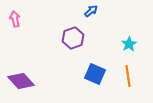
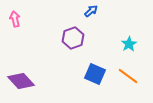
orange line: rotated 45 degrees counterclockwise
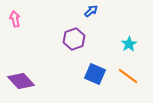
purple hexagon: moved 1 px right, 1 px down
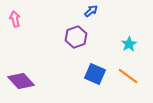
purple hexagon: moved 2 px right, 2 px up
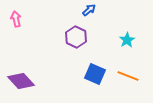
blue arrow: moved 2 px left, 1 px up
pink arrow: moved 1 px right
purple hexagon: rotated 15 degrees counterclockwise
cyan star: moved 2 px left, 4 px up
orange line: rotated 15 degrees counterclockwise
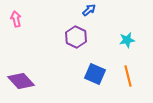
cyan star: rotated 21 degrees clockwise
orange line: rotated 55 degrees clockwise
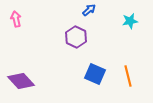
cyan star: moved 3 px right, 19 px up
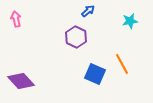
blue arrow: moved 1 px left, 1 px down
orange line: moved 6 px left, 12 px up; rotated 15 degrees counterclockwise
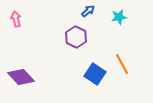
cyan star: moved 11 px left, 4 px up
blue square: rotated 10 degrees clockwise
purple diamond: moved 4 px up
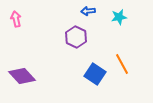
blue arrow: rotated 144 degrees counterclockwise
purple diamond: moved 1 px right, 1 px up
